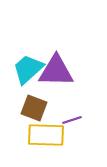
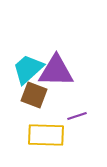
brown square: moved 13 px up
purple line: moved 5 px right, 4 px up
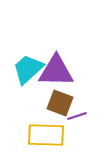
brown square: moved 26 px right, 8 px down
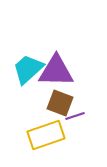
purple line: moved 2 px left
yellow rectangle: rotated 21 degrees counterclockwise
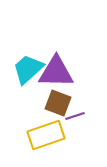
purple triangle: moved 1 px down
brown square: moved 2 px left
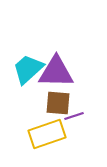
brown square: rotated 16 degrees counterclockwise
purple line: moved 1 px left
yellow rectangle: moved 1 px right, 1 px up
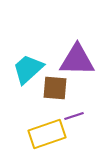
purple triangle: moved 21 px right, 12 px up
brown square: moved 3 px left, 15 px up
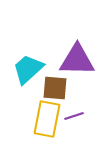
yellow rectangle: moved 15 px up; rotated 60 degrees counterclockwise
